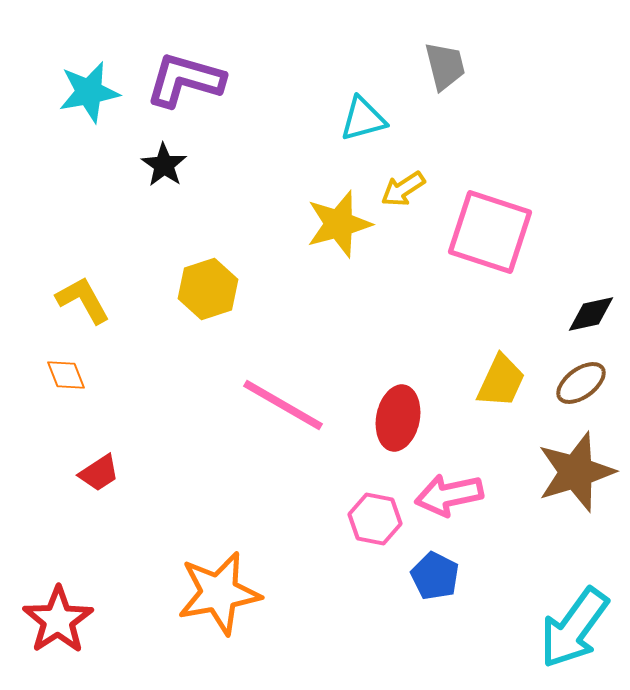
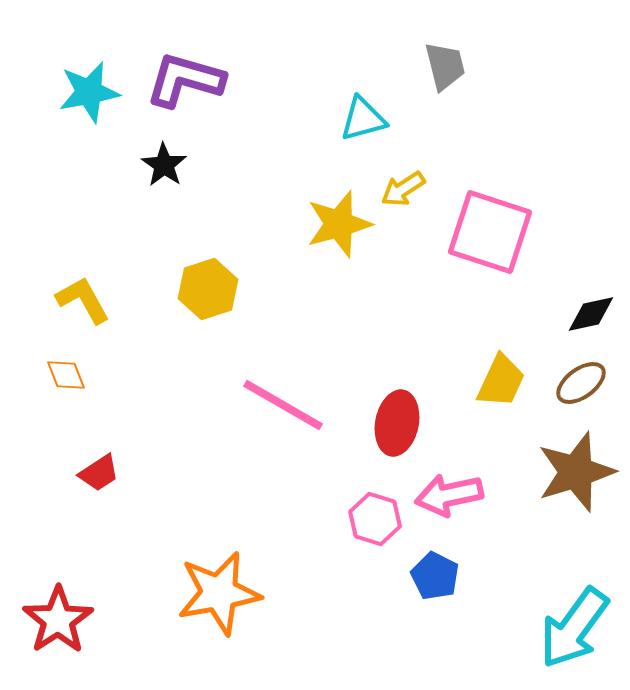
red ellipse: moved 1 px left, 5 px down
pink hexagon: rotated 6 degrees clockwise
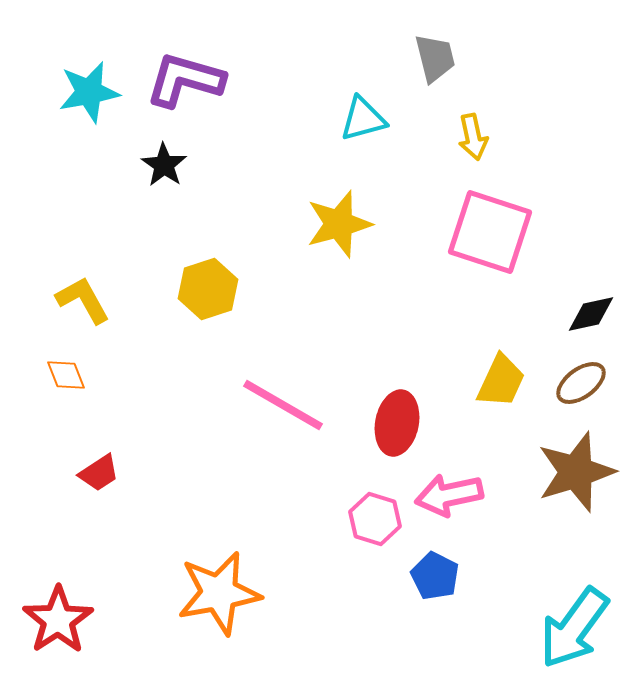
gray trapezoid: moved 10 px left, 8 px up
yellow arrow: moved 70 px right, 52 px up; rotated 69 degrees counterclockwise
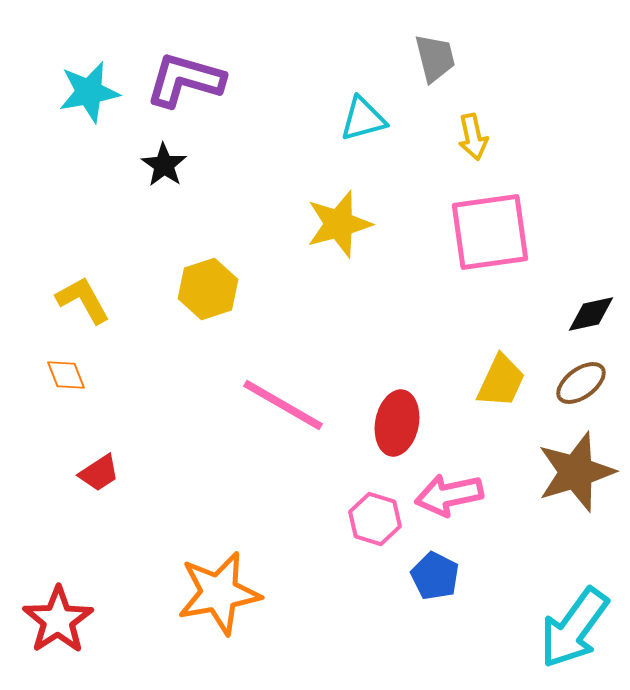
pink square: rotated 26 degrees counterclockwise
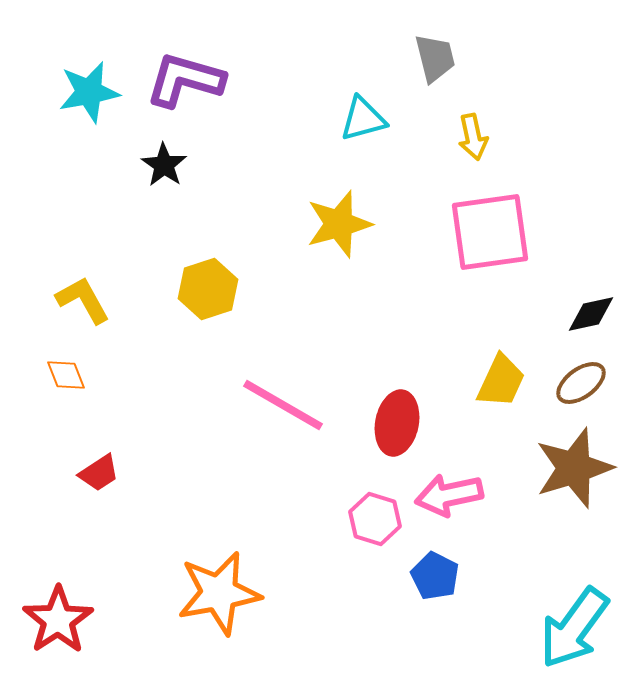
brown star: moved 2 px left, 4 px up
